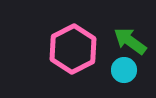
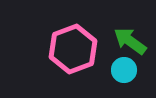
pink hexagon: rotated 6 degrees clockwise
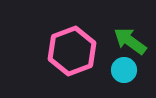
pink hexagon: moved 1 px left, 2 px down
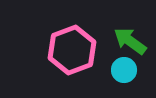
pink hexagon: moved 1 px up
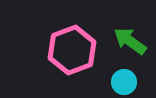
cyan circle: moved 12 px down
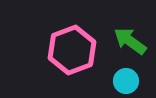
cyan circle: moved 2 px right, 1 px up
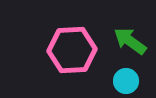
pink hexagon: rotated 18 degrees clockwise
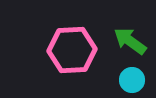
cyan circle: moved 6 px right, 1 px up
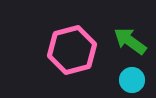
pink hexagon: rotated 12 degrees counterclockwise
